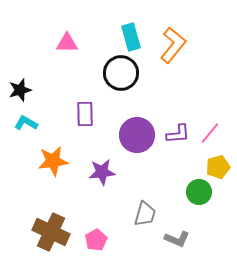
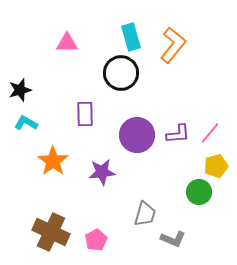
orange star: rotated 28 degrees counterclockwise
yellow pentagon: moved 2 px left, 1 px up
gray L-shape: moved 4 px left
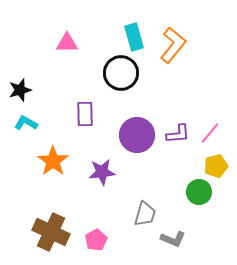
cyan rectangle: moved 3 px right
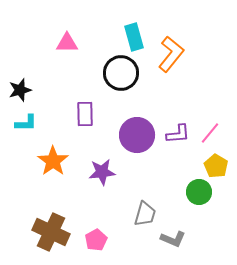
orange L-shape: moved 2 px left, 9 px down
cyan L-shape: rotated 150 degrees clockwise
yellow pentagon: rotated 25 degrees counterclockwise
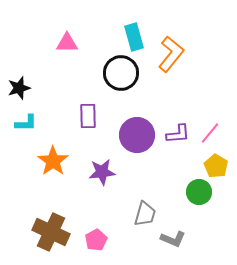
black star: moved 1 px left, 2 px up
purple rectangle: moved 3 px right, 2 px down
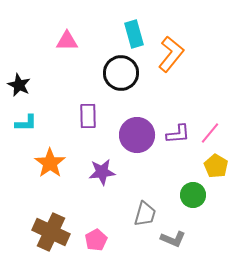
cyan rectangle: moved 3 px up
pink triangle: moved 2 px up
black star: moved 3 px up; rotated 30 degrees counterclockwise
orange star: moved 3 px left, 2 px down
green circle: moved 6 px left, 3 px down
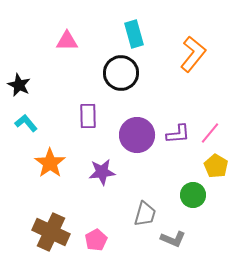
orange L-shape: moved 22 px right
cyan L-shape: rotated 130 degrees counterclockwise
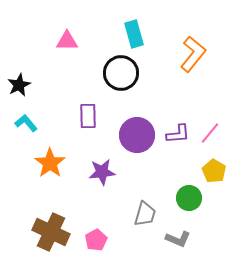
black star: rotated 20 degrees clockwise
yellow pentagon: moved 2 px left, 5 px down
green circle: moved 4 px left, 3 px down
gray L-shape: moved 5 px right
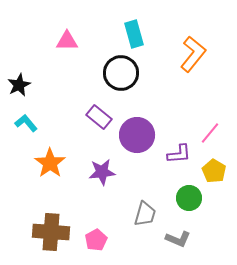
purple rectangle: moved 11 px right, 1 px down; rotated 50 degrees counterclockwise
purple L-shape: moved 1 px right, 20 px down
brown cross: rotated 21 degrees counterclockwise
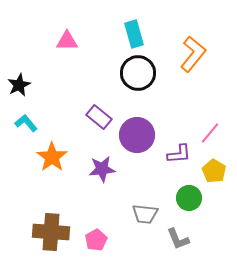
black circle: moved 17 px right
orange star: moved 2 px right, 6 px up
purple star: moved 3 px up
gray trapezoid: rotated 80 degrees clockwise
gray L-shape: rotated 45 degrees clockwise
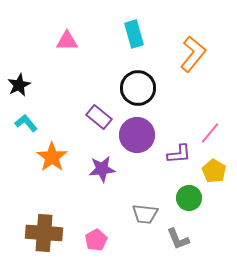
black circle: moved 15 px down
brown cross: moved 7 px left, 1 px down
